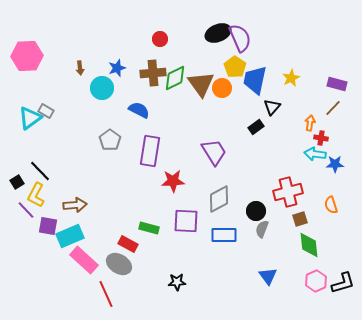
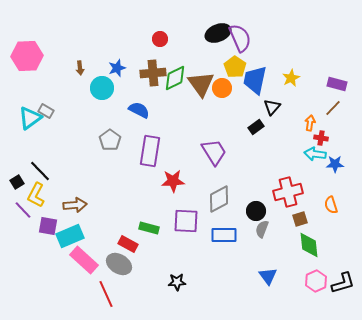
purple line at (26, 210): moved 3 px left
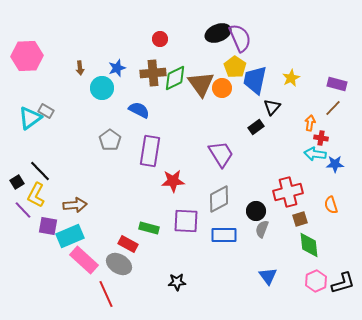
purple trapezoid at (214, 152): moved 7 px right, 2 px down
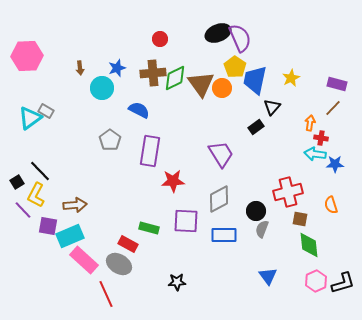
brown square at (300, 219): rotated 28 degrees clockwise
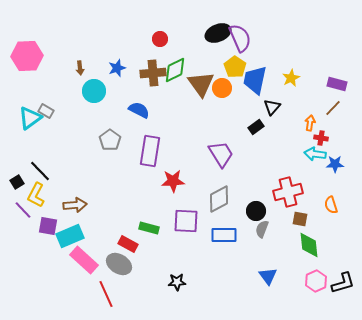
green diamond at (175, 78): moved 8 px up
cyan circle at (102, 88): moved 8 px left, 3 px down
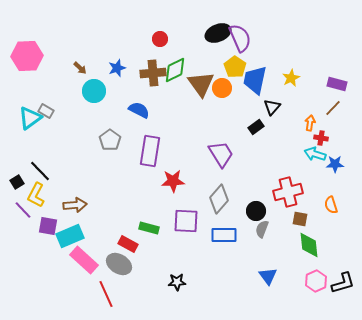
brown arrow at (80, 68): rotated 40 degrees counterclockwise
cyan arrow at (315, 154): rotated 10 degrees clockwise
gray diamond at (219, 199): rotated 20 degrees counterclockwise
